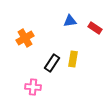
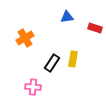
blue triangle: moved 3 px left, 4 px up
red rectangle: rotated 16 degrees counterclockwise
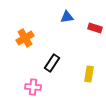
yellow rectangle: moved 16 px right, 15 px down
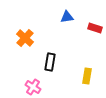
orange cross: rotated 18 degrees counterclockwise
black rectangle: moved 2 px left, 1 px up; rotated 24 degrees counterclockwise
yellow rectangle: moved 2 px left, 2 px down
pink cross: rotated 28 degrees clockwise
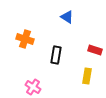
blue triangle: rotated 40 degrees clockwise
red rectangle: moved 22 px down
orange cross: moved 1 px down; rotated 24 degrees counterclockwise
black rectangle: moved 6 px right, 7 px up
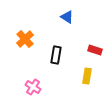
orange cross: rotated 30 degrees clockwise
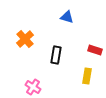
blue triangle: rotated 16 degrees counterclockwise
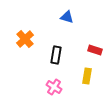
pink cross: moved 21 px right
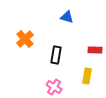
red rectangle: rotated 16 degrees counterclockwise
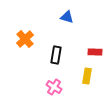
red rectangle: moved 2 px down
